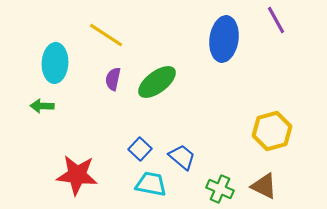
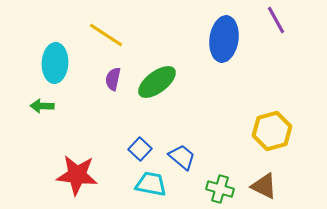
green cross: rotated 8 degrees counterclockwise
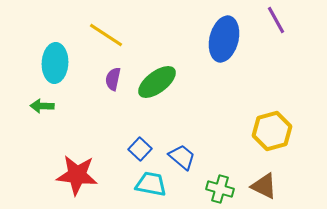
blue ellipse: rotated 6 degrees clockwise
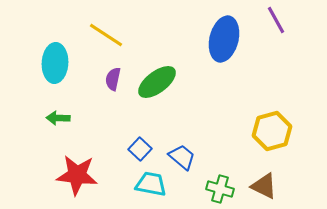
green arrow: moved 16 px right, 12 px down
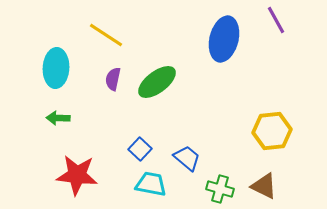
cyan ellipse: moved 1 px right, 5 px down
yellow hexagon: rotated 9 degrees clockwise
blue trapezoid: moved 5 px right, 1 px down
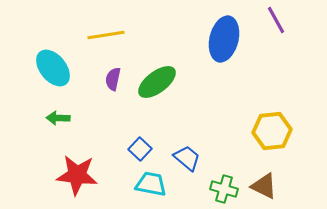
yellow line: rotated 42 degrees counterclockwise
cyan ellipse: moved 3 px left; rotated 42 degrees counterclockwise
green cross: moved 4 px right
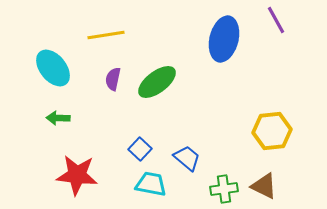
green cross: rotated 24 degrees counterclockwise
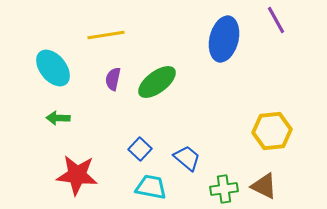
cyan trapezoid: moved 3 px down
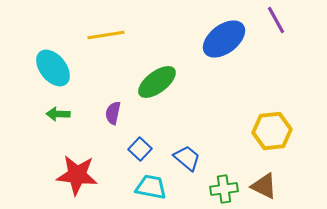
blue ellipse: rotated 39 degrees clockwise
purple semicircle: moved 34 px down
green arrow: moved 4 px up
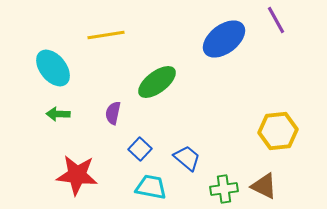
yellow hexagon: moved 6 px right
